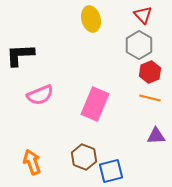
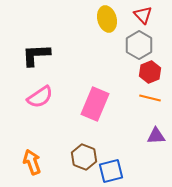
yellow ellipse: moved 16 px right
black L-shape: moved 16 px right
pink semicircle: moved 2 px down; rotated 12 degrees counterclockwise
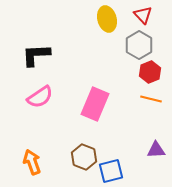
orange line: moved 1 px right, 1 px down
purple triangle: moved 14 px down
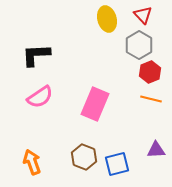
blue square: moved 6 px right, 7 px up
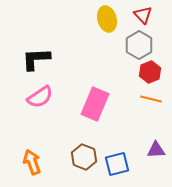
black L-shape: moved 4 px down
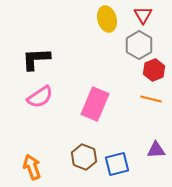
red triangle: rotated 12 degrees clockwise
red hexagon: moved 4 px right, 2 px up
orange arrow: moved 5 px down
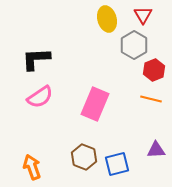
gray hexagon: moved 5 px left
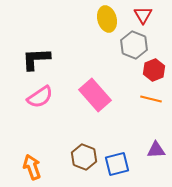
gray hexagon: rotated 8 degrees counterclockwise
pink rectangle: moved 9 px up; rotated 64 degrees counterclockwise
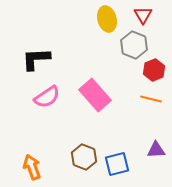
pink semicircle: moved 7 px right
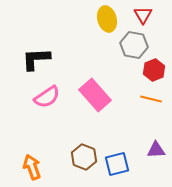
gray hexagon: rotated 12 degrees counterclockwise
